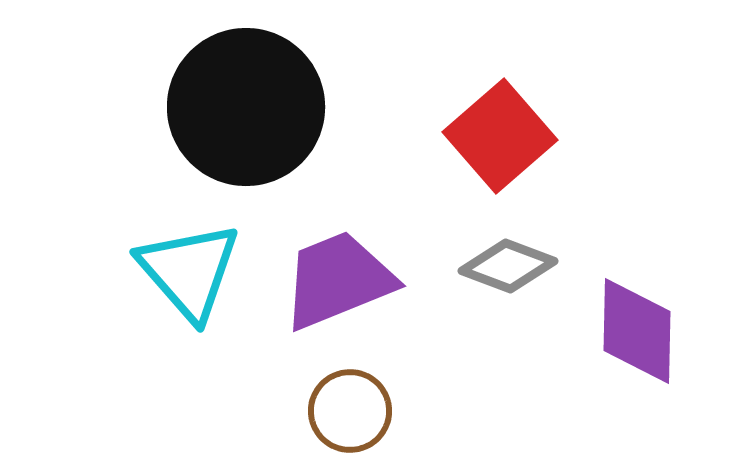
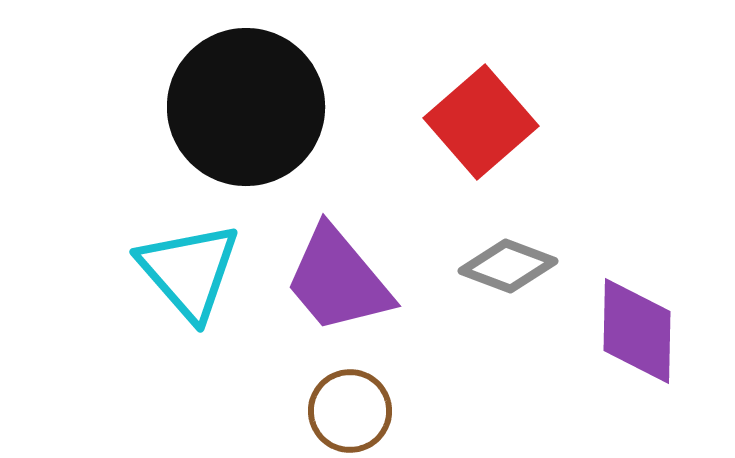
red square: moved 19 px left, 14 px up
purple trapezoid: rotated 108 degrees counterclockwise
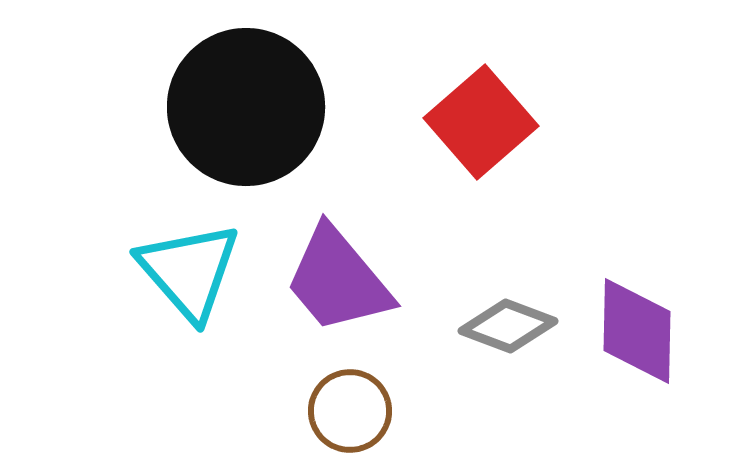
gray diamond: moved 60 px down
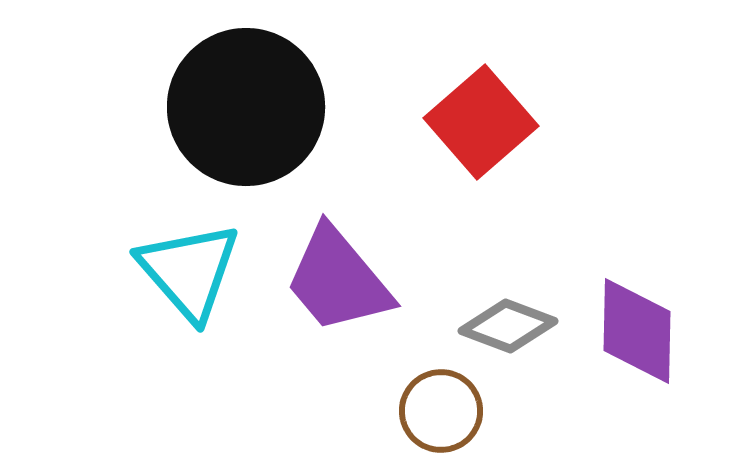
brown circle: moved 91 px right
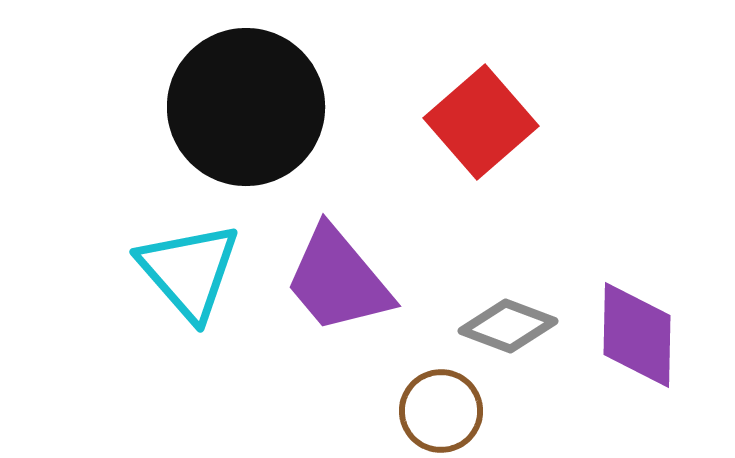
purple diamond: moved 4 px down
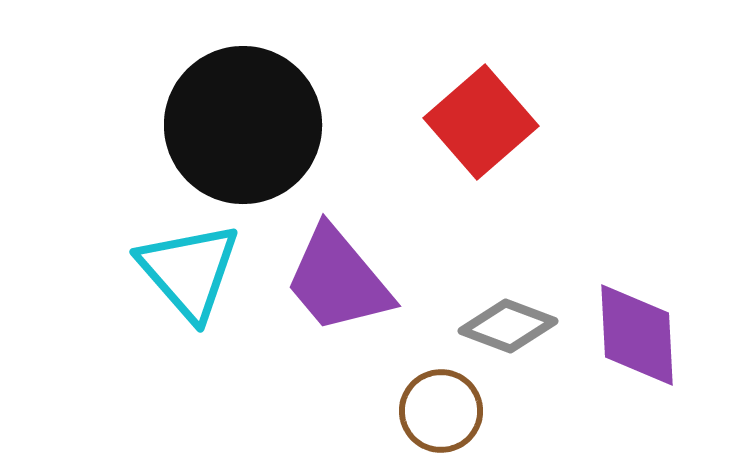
black circle: moved 3 px left, 18 px down
purple diamond: rotated 4 degrees counterclockwise
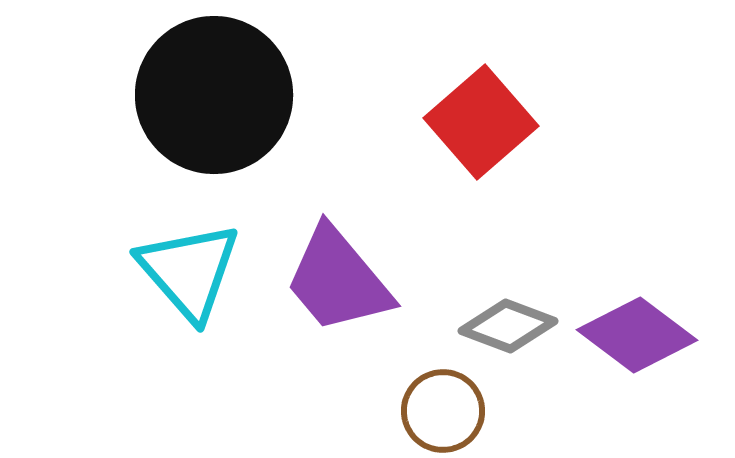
black circle: moved 29 px left, 30 px up
purple diamond: rotated 50 degrees counterclockwise
brown circle: moved 2 px right
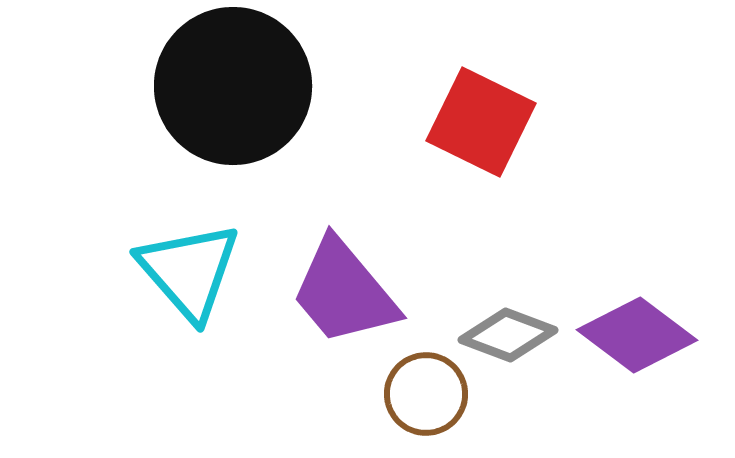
black circle: moved 19 px right, 9 px up
red square: rotated 23 degrees counterclockwise
purple trapezoid: moved 6 px right, 12 px down
gray diamond: moved 9 px down
brown circle: moved 17 px left, 17 px up
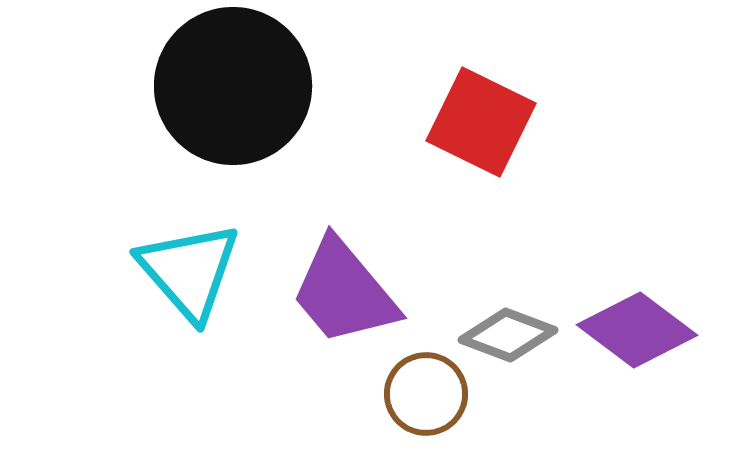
purple diamond: moved 5 px up
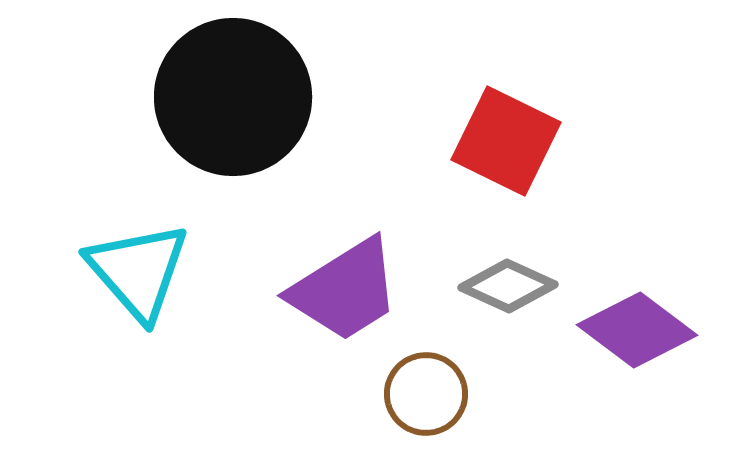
black circle: moved 11 px down
red square: moved 25 px right, 19 px down
cyan triangle: moved 51 px left
purple trapezoid: moved 1 px right, 2 px up; rotated 82 degrees counterclockwise
gray diamond: moved 49 px up; rotated 4 degrees clockwise
